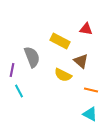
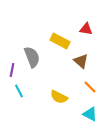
yellow semicircle: moved 4 px left, 22 px down
orange line: moved 1 px left, 3 px up; rotated 32 degrees clockwise
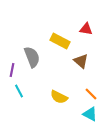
orange line: moved 1 px right, 7 px down
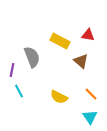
red triangle: moved 2 px right, 6 px down
cyan triangle: moved 3 px down; rotated 28 degrees clockwise
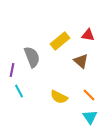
yellow rectangle: rotated 66 degrees counterclockwise
orange line: moved 2 px left, 1 px down
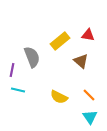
cyan line: moved 1 px left, 1 px up; rotated 48 degrees counterclockwise
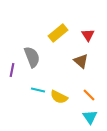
red triangle: rotated 48 degrees clockwise
yellow rectangle: moved 2 px left, 8 px up
cyan line: moved 20 px right
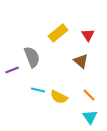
purple line: rotated 56 degrees clockwise
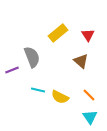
yellow semicircle: moved 1 px right
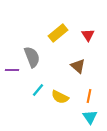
brown triangle: moved 3 px left, 5 px down
purple line: rotated 24 degrees clockwise
cyan line: rotated 64 degrees counterclockwise
orange line: moved 1 px down; rotated 56 degrees clockwise
